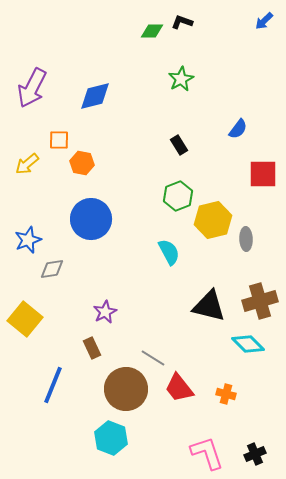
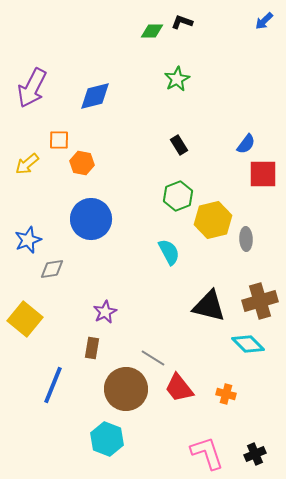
green star: moved 4 px left
blue semicircle: moved 8 px right, 15 px down
brown rectangle: rotated 35 degrees clockwise
cyan hexagon: moved 4 px left, 1 px down
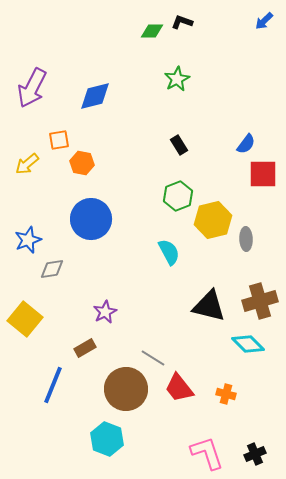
orange square: rotated 10 degrees counterclockwise
brown rectangle: moved 7 px left; rotated 50 degrees clockwise
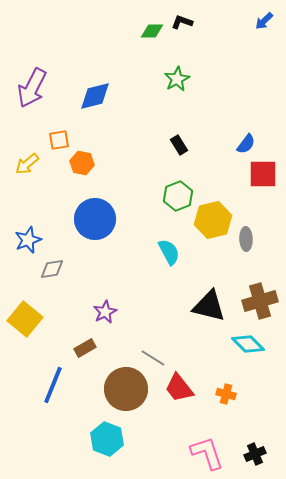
blue circle: moved 4 px right
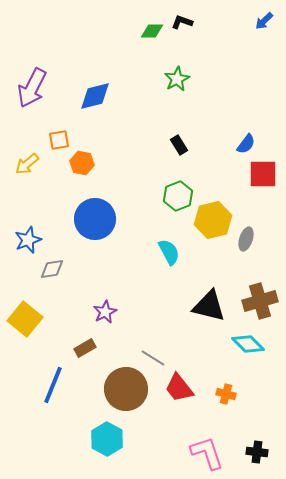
gray ellipse: rotated 20 degrees clockwise
cyan hexagon: rotated 8 degrees clockwise
black cross: moved 2 px right, 2 px up; rotated 30 degrees clockwise
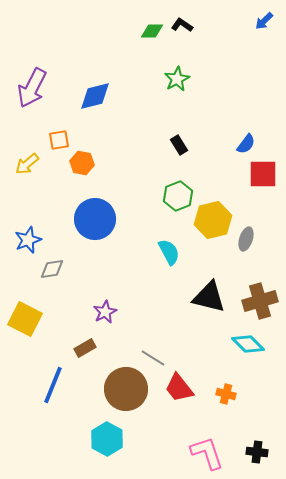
black L-shape: moved 3 px down; rotated 15 degrees clockwise
black triangle: moved 9 px up
yellow square: rotated 12 degrees counterclockwise
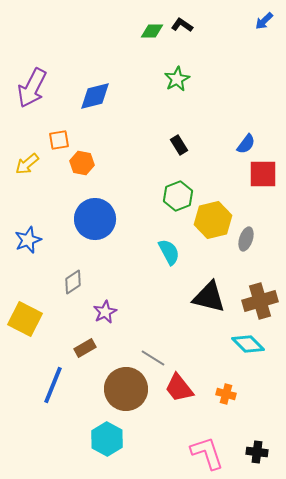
gray diamond: moved 21 px right, 13 px down; rotated 25 degrees counterclockwise
